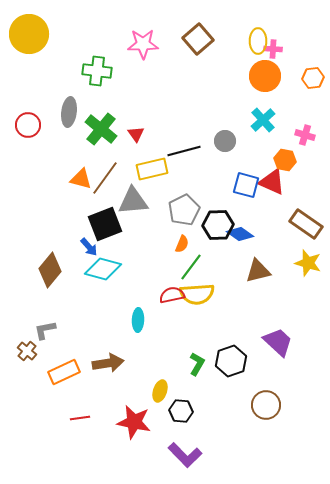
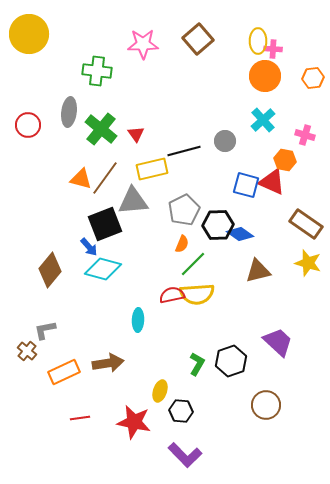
green line at (191, 267): moved 2 px right, 3 px up; rotated 8 degrees clockwise
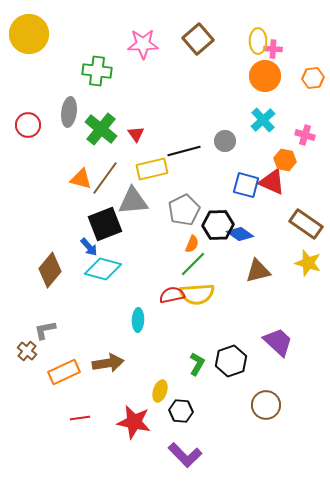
orange semicircle at (182, 244): moved 10 px right
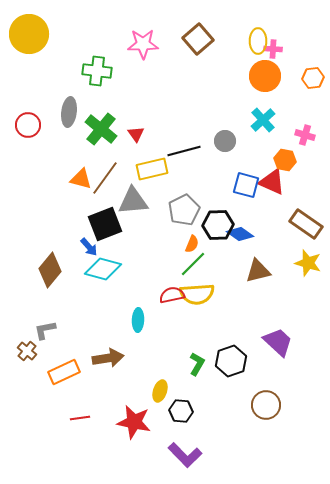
brown arrow at (108, 363): moved 5 px up
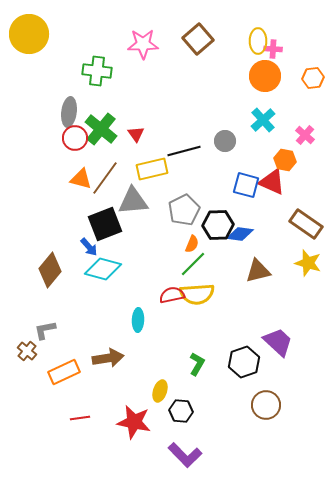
red circle at (28, 125): moved 47 px right, 13 px down
pink cross at (305, 135): rotated 24 degrees clockwise
blue diamond at (240, 234): rotated 28 degrees counterclockwise
black hexagon at (231, 361): moved 13 px right, 1 px down
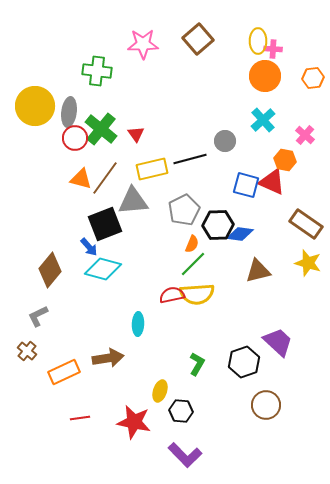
yellow circle at (29, 34): moved 6 px right, 72 px down
black line at (184, 151): moved 6 px right, 8 px down
cyan ellipse at (138, 320): moved 4 px down
gray L-shape at (45, 330): moved 7 px left, 14 px up; rotated 15 degrees counterclockwise
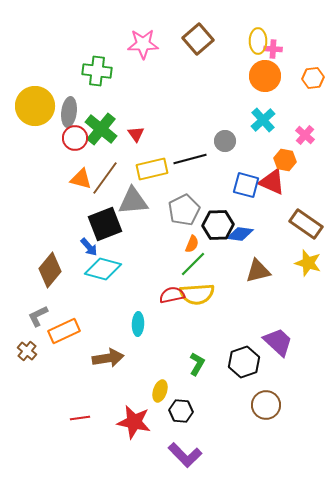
orange rectangle at (64, 372): moved 41 px up
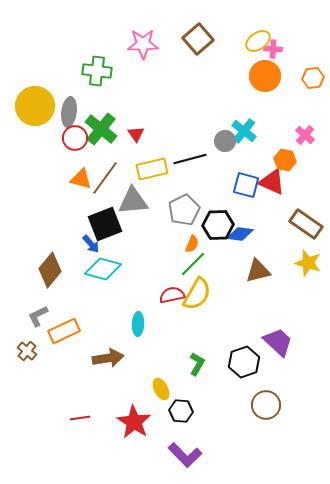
yellow ellipse at (258, 41): rotated 55 degrees clockwise
cyan cross at (263, 120): moved 19 px left, 11 px down; rotated 10 degrees counterclockwise
blue arrow at (89, 247): moved 2 px right, 3 px up
yellow semicircle at (197, 294): rotated 56 degrees counterclockwise
yellow ellipse at (160, 391): moved 1 px right, 2 px up; rotated 45 degrees counterclockwise
red star at (134, 422): rotated 20 degrees clockwise
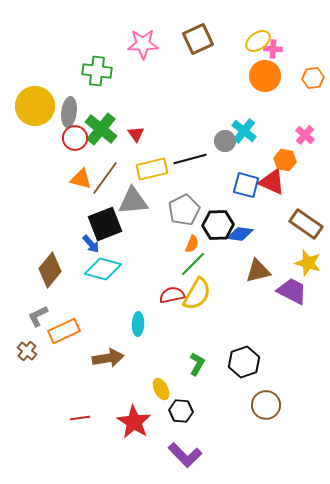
brown square at (198, 39): rotated 16 degrees clockwise
purple trapezoid at (278, 342): moved 14 px right, 51 px up; rotated 16 degrees counterclockwise
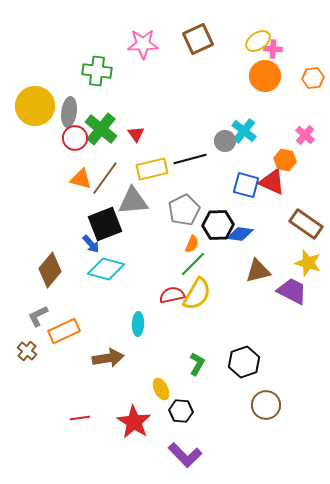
cyan diamond at (103, 269): moved 3 px right
